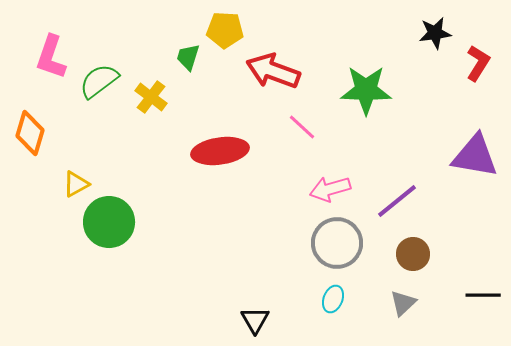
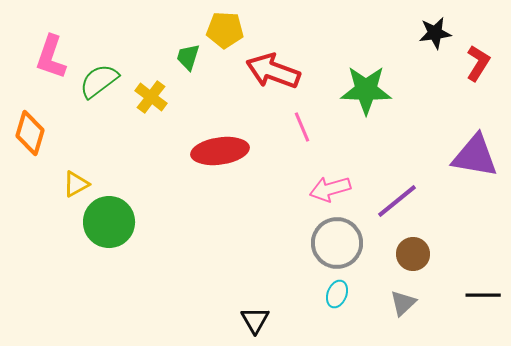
pink line: rotated 24 degrees clockwise
cyan ellipse: moved 4 px right, 5 px up
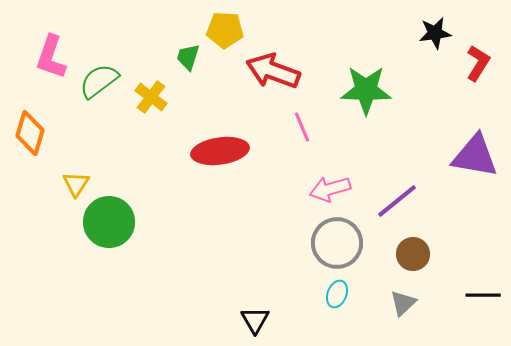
yellow triangle: rotated 28 degrees counterclockwise
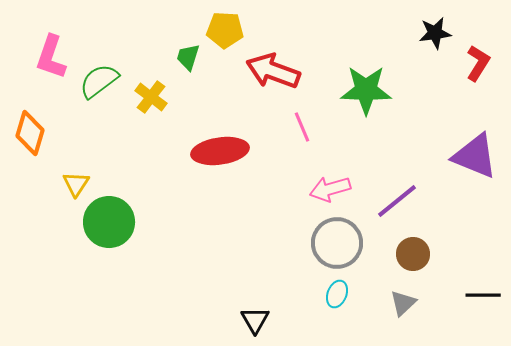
purple triangle: rotated 12 degrees clockwise
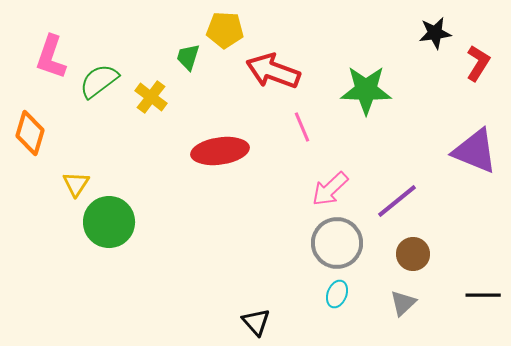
purple triangle: moved 5 px up
pink arrow: rotated 27 degrees counterclockwise
black triangle: moved 1 px right, 2 px down; rotated 12 degrees counterclockwise
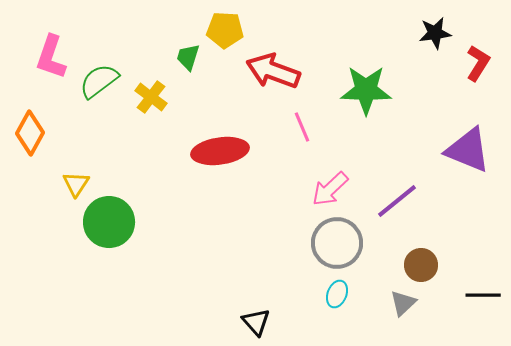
orange diamond: rotated 12 degrees clockwise
purple triangle: moved 7 px left, 1 px up
brown circle: moved 8 px right, 11 px down
